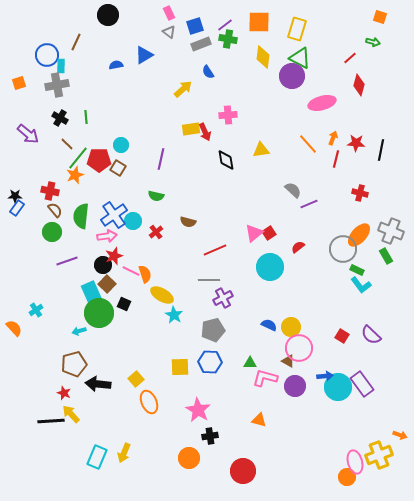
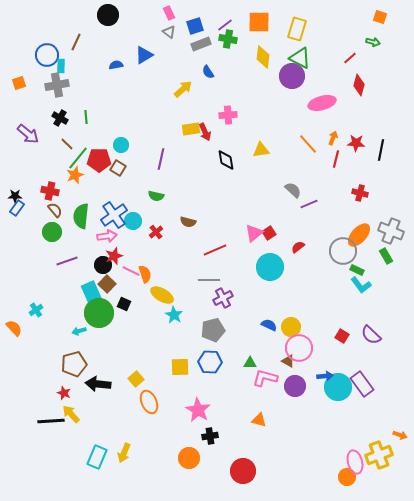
gray circle at (343, 249): moved 2 px down
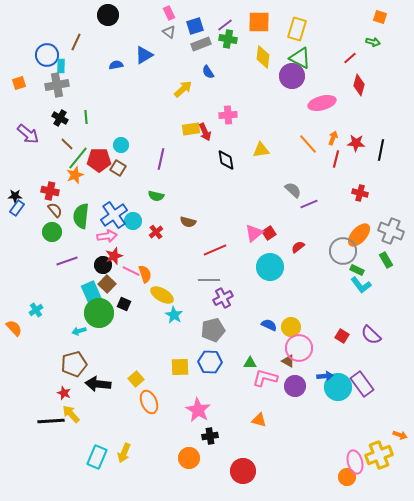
green rectangle at (386, 256): moved 4 px down
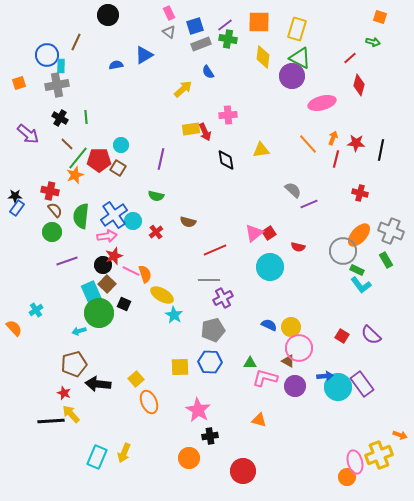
red semicircle at (298, 247): rotated 128 degrees counterclockwise
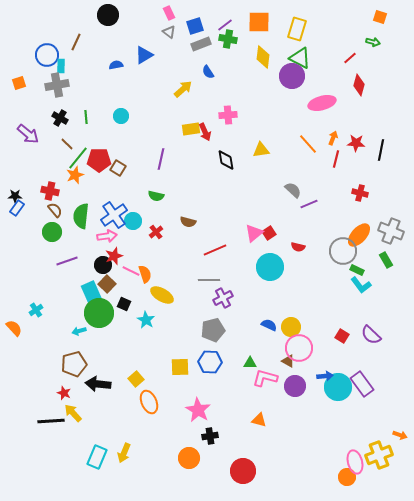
cyan circle at (121, 145): moved 29 px up
cyan star at (174, 315): moved 28 px left, 5 px down
yellow arrow at (71, 414): moved 2 px right, 1 px up
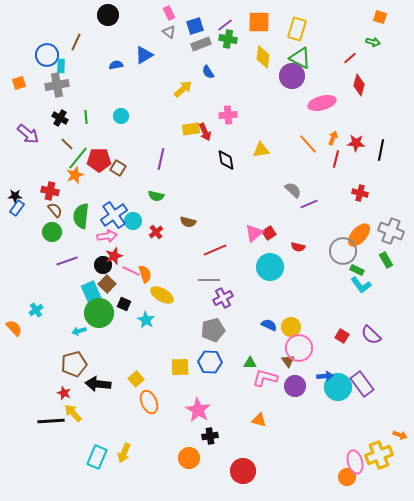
brown triangle at (288, 361): rotated 24 degrees clockwise
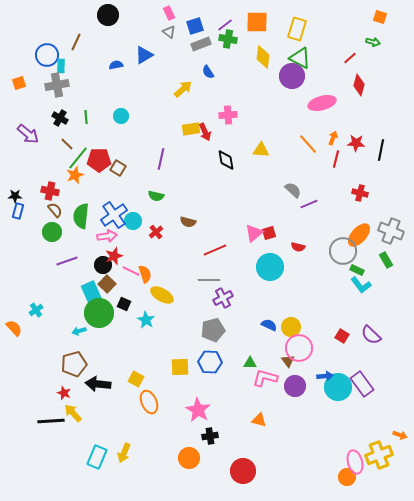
orange square at (259, 22): moved 2 px left
yellow triangle at (261, 150): rotated 12 degrees clockwise
blue rectangle at (17, 208): moved 1 px right, 3 px down; rotated 21 degrees counterclockwise
red square at (269, 233): rotated 16 degrees clockwise
yellow square at (136, 379): rotated 21 degrees counterclockwise
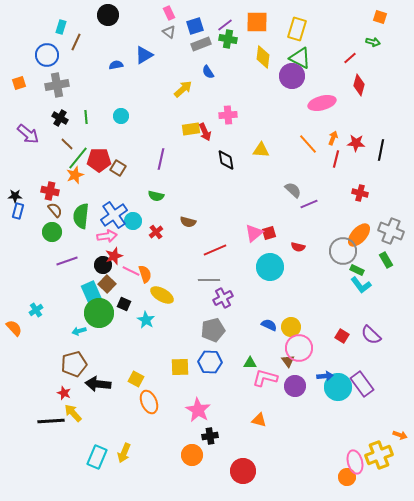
cyan rectangle at (61, 66): moved 39 px up; rotated 16 degrees clockwise
orange circle at (189, 458): moved 3 px right, 3 px up
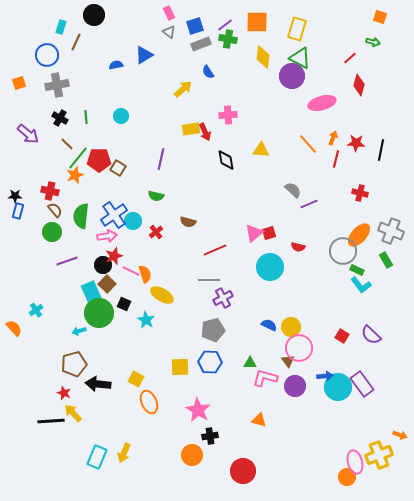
black circle at (108, 15): moved 14 px left
